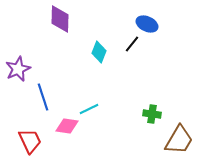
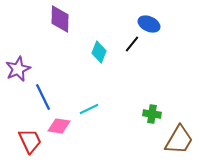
blue ellipse: moved 2 px right
blue line: rotated 8 degrees counterclockwise
pink diamond: moved 8 px left
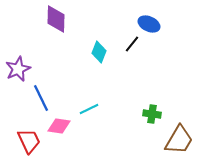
purple diamond: moved 4 px left
blue line: moved 2 px left, 1 px down
red trapezoid: moved 1 px left
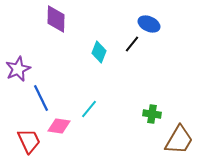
cyan line: rotated 24 degrees counterclockwise
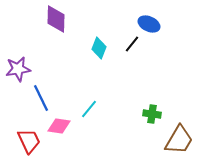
cyan diamond: moved 4 px up
purple star: rotated 15 degrees clockwise
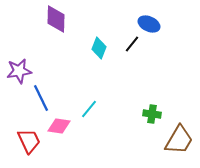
purple star: moved 1 px right, 2 px down
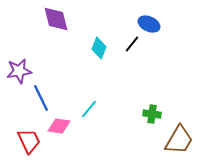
purple diamond: rotated 16 degrees counterclockwise
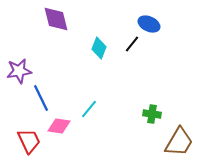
brown trapezoid: moved 2 px down
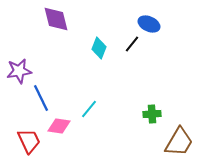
green cross: rotated 12 degrees counterclockwise
